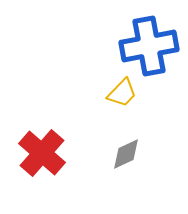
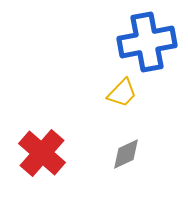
blue cross: moved 2 px left, 4 px up
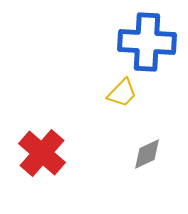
blue cross: rotated 14 degrees clockwise
gray diamond: moved 21 px right
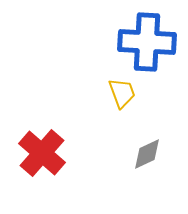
yellow trapezoid: rotated 64 degrees counterclockwise
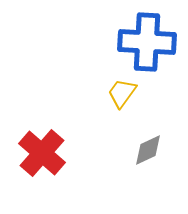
yellow trapezoid: rotated 124 degrees counterclockwise
gray diamond: moved 1 px right, 4 px up
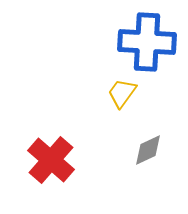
red cross: moved 9 px right, 7 px down
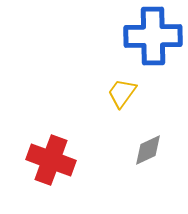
blue cross: moved 6 px right, 6 px up; rotated 4 degrees counterclockwise
red cross: rotated 21 degrees counterclockwise
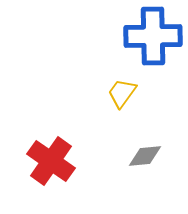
gray diamond: moved 3 px left, 6 px down; rotated 20 degrees clockwise
red cross: moved 1 px down; rotated 15 degrees clockwise
